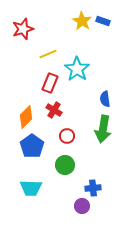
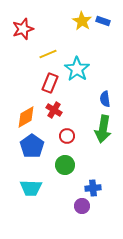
orange diamond: rotated 15 degrees clockwise
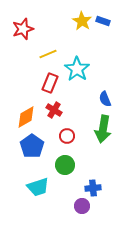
blue semicircle: rotated 14 degrees counterclockwise
cyan trapezoid: moved 7 px right, 1 px up; rotated 20 degrees counterclockwise
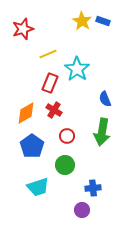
orange diamond: moved 4 px up
green arrow: moved 1 px left, 3 px down
purple circle: moved 4 px down
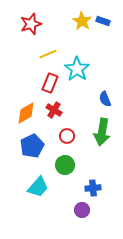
red star: moved 8 px right, 5 px up
blue pentagon: rotated 10 degrees clockwise
cyan trapezoid: rotated 30 degrees counterclockwise
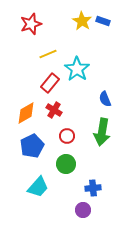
red rectangle: rotated 18 degrees clockwise
green circle: moved 1 px right, 1 px up
purple circle: moved 1 px right
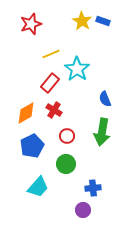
yellow line: moved 3 px right
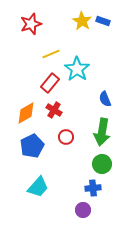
red circle: moved 1 px left, 1 px down
green circle: moved 36 px right
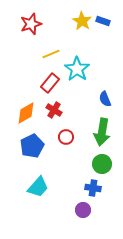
blue cross: rotated 14 degrees clockwise
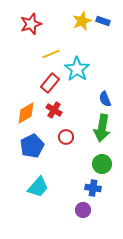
yellow star: rotated 18 degrees clockwise
green arrow: moved 4 px up
